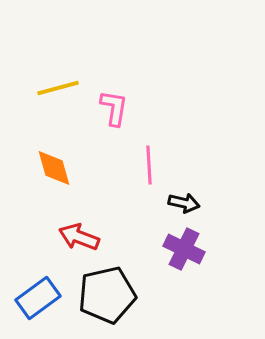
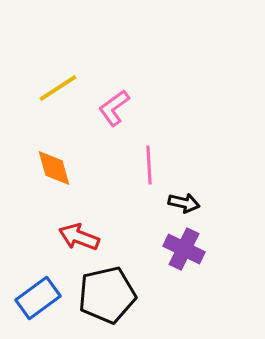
yellow line: rotated 18 degrees counterclockwise
pink L-shape: rotated 135 degrees counterclockwise
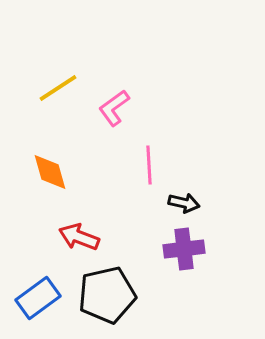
orange diamond: moved 4 px left, 4 px down
purple cross: rotated 33 degrees counterclockwise
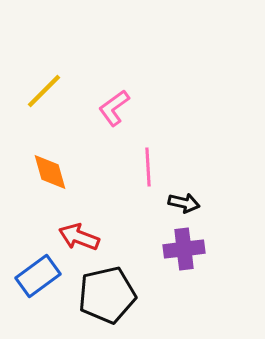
yellow line: moved 14 px left, 3 px down; rotated 12 degrees counterclockwise
pink line: moved 1 px left, 2 px down
blue rectangle: moved 22 px up
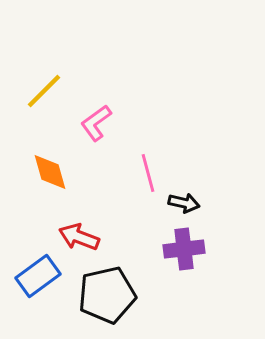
pink L-shape: moved 18 px left, 15 px down
pink line: moved 6 px down; rotated 12 degrees counterclockwise
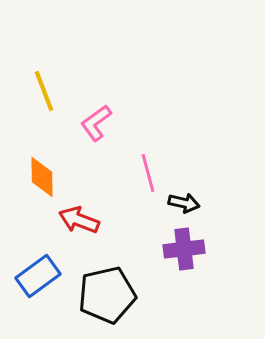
yellow line: rotated 66 degrees counterclockwise
orange diamond: moved 8 px left, 5 px down; rotated 15 degrees clockwise
red arrow: moved 17 px up
